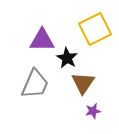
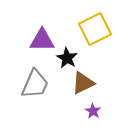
brown triangle: rotated 30 degrees clockwise
purple star: rotated 28 degrees counterclockwise
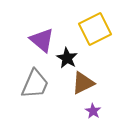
purple triangle: rotated 40 degrees clockwise
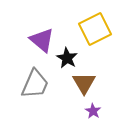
brown triangle: moved 1 px right; rotated 35 degrees counterclockwise
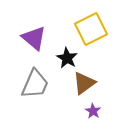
yellow square: moved 4 px left
purple triangle: moved 8 px left, 2 px up
brown triangle: rotated 25 degrees clockwise
